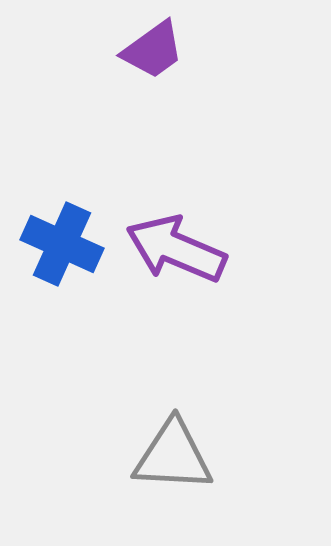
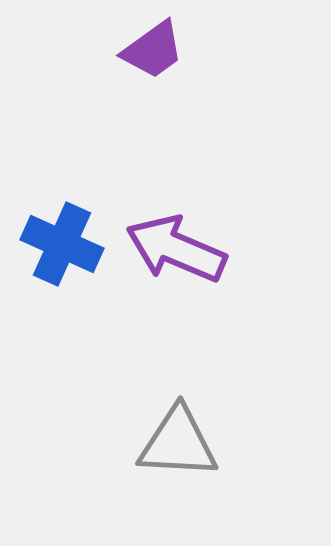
gray triangle: moved 5 px right, 13 px up
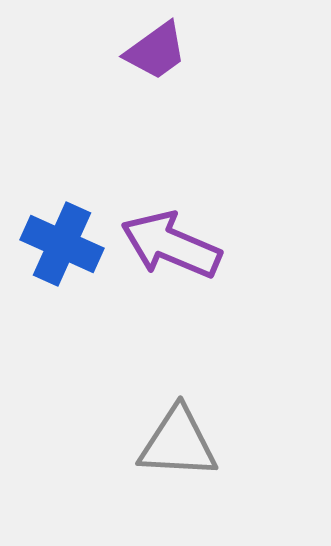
purple trapezoid: moved 3 px right, 1 px down
purple arrow: moved 5 px left, 4 px up
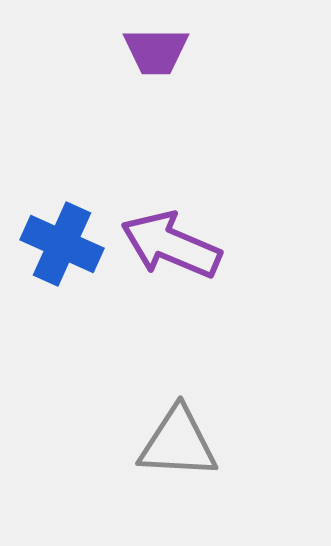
purple trapezoid: rotated 36 degrees clockwise
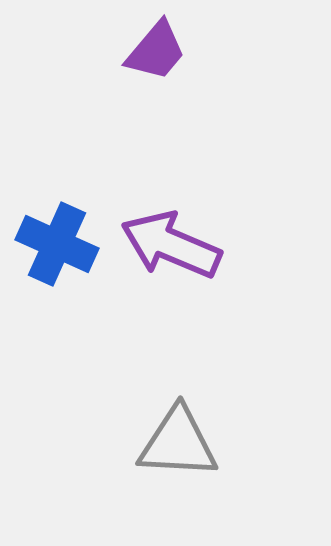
purple trapezoid: rotated 50 degrees counterclockwise
blue cross: moved 5 px left
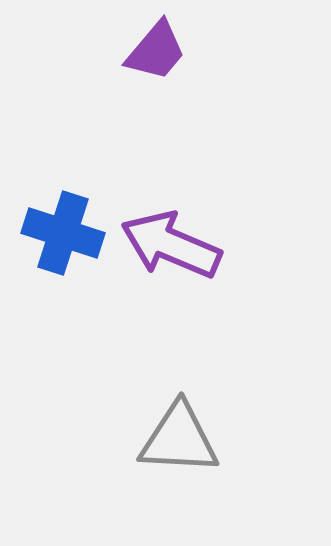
blue cross: moved 6 px right, 11 px up; rotated 6 degrees counterclockwise
gray triangle: moved 1 px right, 4 px up
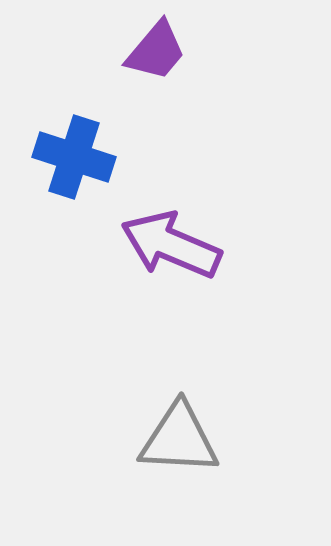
blue cross: moved 11 px right, 76 px up
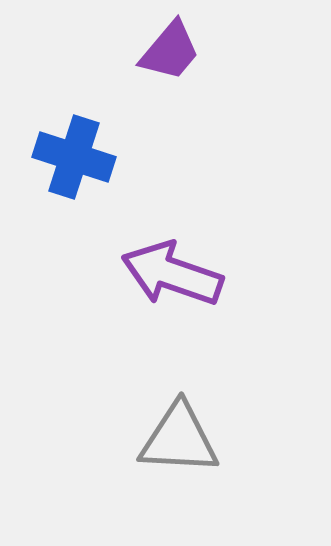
purple trapezoid: moved 14 px right
purple arrow: moved 1 px right, 29 px down; rotated 4 degrees counterclockwise
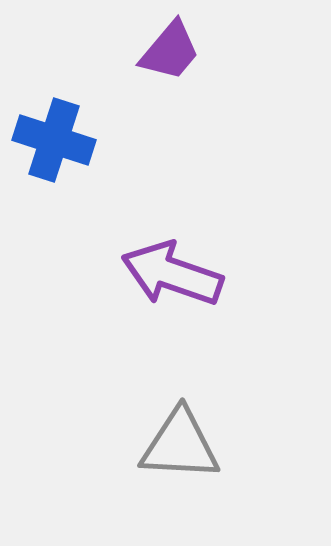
blue cross: moved 20 px left, 17 px up
gray triangle: moved 1 px right, 6 px down
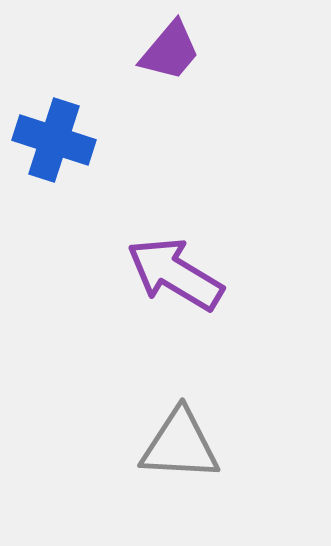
purple arrow: moved 3 px right; rotated 12 degrees clockwise
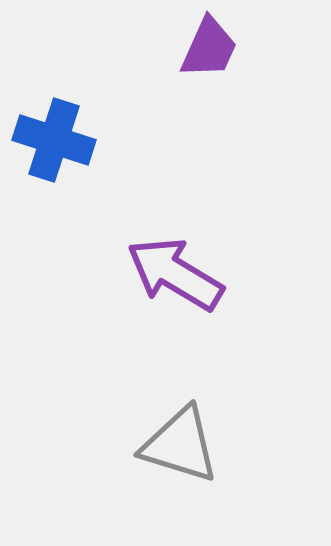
purple trapezoid: moved 39 px right, 3 px up; rotated 16 degrees counterclockwise
gray triangle: rotated 14 degrees clockwise
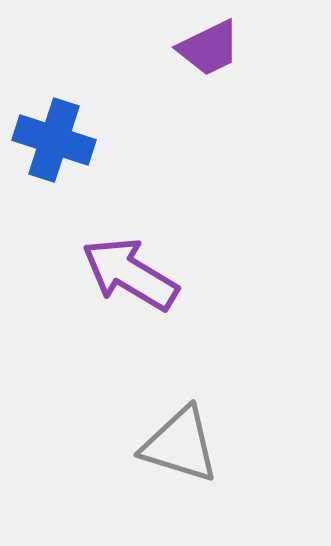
purple trapezoid: rotated 40 degrees clockwise
purple arrow: moved 45 px left
